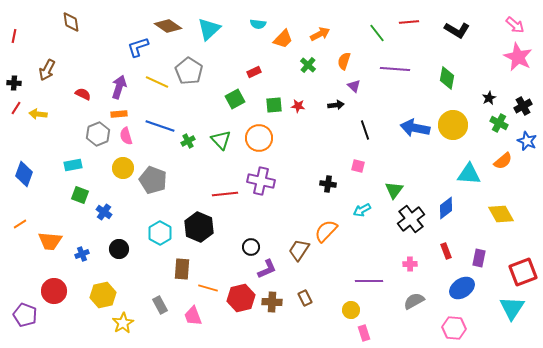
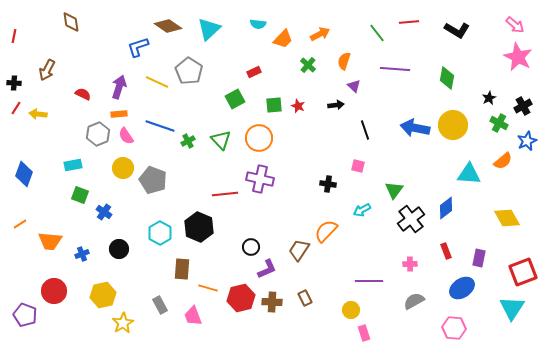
red star at (298, 106): rotated 16 degrees clockwise
pink semicircle at (126, 136): rotated 18 degrees counterclockwise
blue star at (527, 141): rotated 24 degrees clockwise
purple cross at (261, 181): moved 1 px left, 2 px up
yellow diamond at (501, 214): moved 6 px right, 4 px down
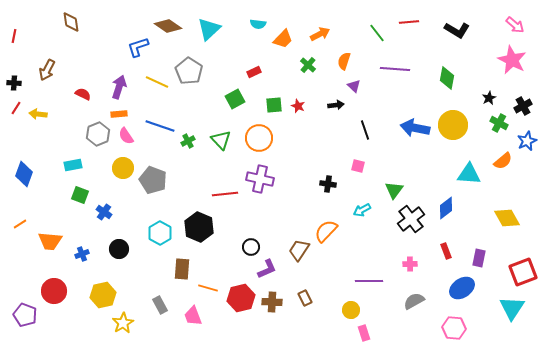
pink star at (518, 57): moved 6 px left, 3 px down
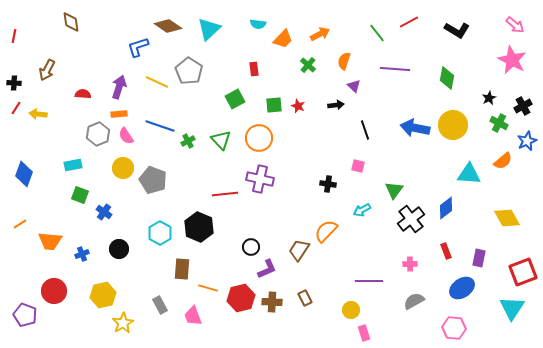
red line at (409, 22): rotated 24 degrees counterclockwise
red rectangle at (254, 72): moved 3 px up; rotated 72 degrees counterclockwise
red semicircle at (83, 94): rotated 21 degrees counterclockwise
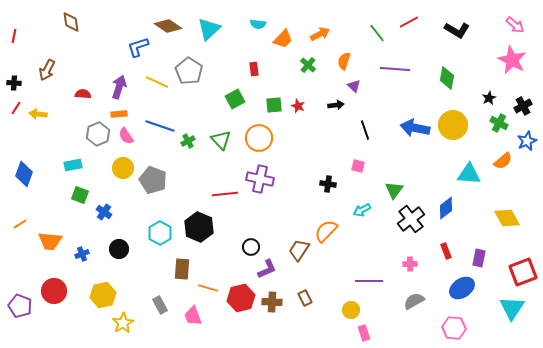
purple pentagon at (25, 315): moved 5 px left, 9 px up
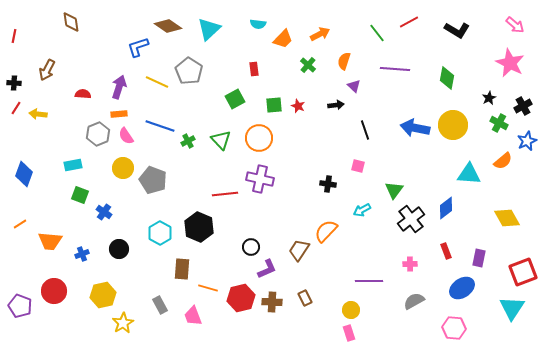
pink star at (512, 60): moved 2 px left, 3 px down
pink rectangle at (364, 333): moved 15 px left
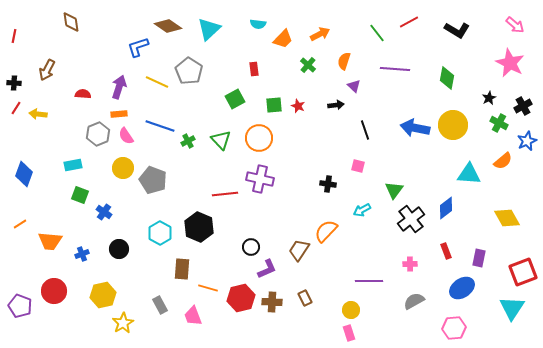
pink hexagon at (454, 328): rotated 10 degrees counterclockwise
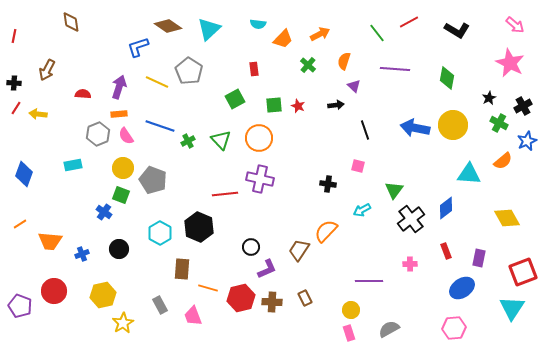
green square at (80, 195): moved 41 px right
gray semicircle at (414, 301): moved 25 px left, 28 px down
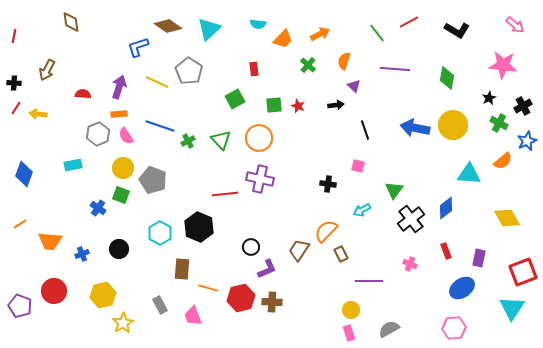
pink star at (510, 63): moved 7 px left, 2 px down; rotated 20 degrees counterclockwise
blue cross at (104, 212): moved 6 px left, 4 px up
pink cross at (410, 264): rotated 24 degrees clockwise
brown rectangle at (305, 298): moved 36 px right, 44 px up
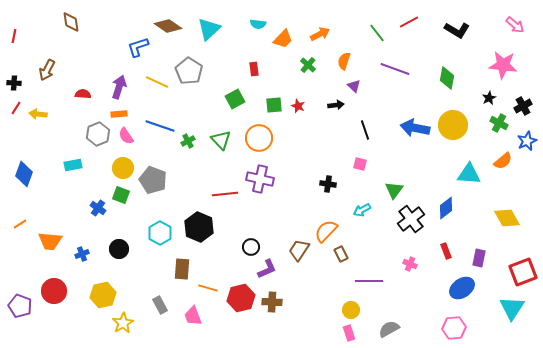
purple line at (395, 69): rotated 16 degrees clockwise
pink square at (358, 166): moved 2 px right, 2 px up
